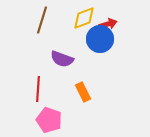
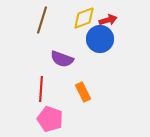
red arrow: moved 4 px up
red line: moved 3 px right
pink pentagon: moved 1 px right, 1 px up
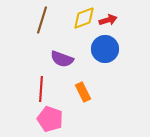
blue circle: moved 5 px right, 10 px down
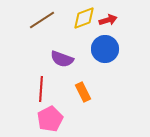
brown line: rotated 40 degrees clockwise
pink pentagon: rotated 25 degrees clockwise
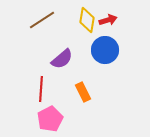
yellow diamond: moved 3 px right, 2 px down; rotated 60 degrees counterclockwise
blue circle: moved 1 px down
purple semicircle: rotated 60 degrees counterclockwise
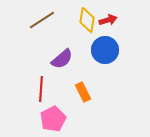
pink pentagon: moved 3 px right
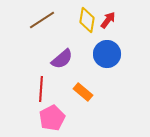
red arrow: rotated 36 degrees counterclockwise
blue circle: moved 2 px right, 4 px down
orange rectangle: rotated 24 degrees counterclockwise
pink pentagon: moved 1 px left, 1 px up
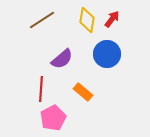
red arrow: moved 4 px right, 1 px up
pink pentagon: moved 1 px right
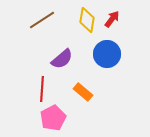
red line: moved 1 px right
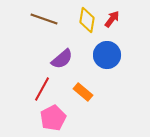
brown line: moved 2 px right, 1 px up; rotated 52 degrees clockwise
blue circle: moved 1 px down
red line: rotated 25 degrees clockwise
